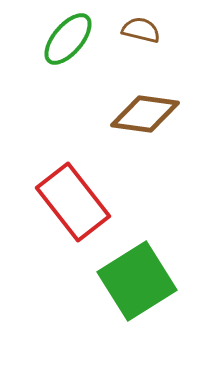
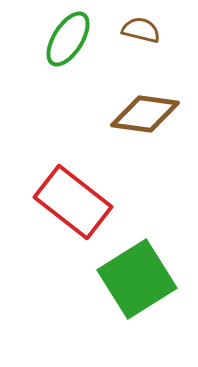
green ellipse: rotated 8 degrees counterclockwise
red rectangle: rotated 14 degrees counterclockwise
green square: moved 2 px up
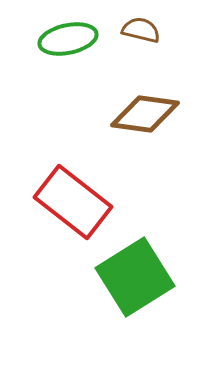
green ellipse: rotated 46 degrees clockwise
green square: moved 2 px left, 2 px up
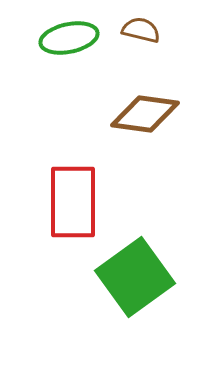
green ellipse: moved 1 px right, 1 px up
red rectangle: rotated 52 degrees clockwise
green square: rotated 4 degrees counterclockwise
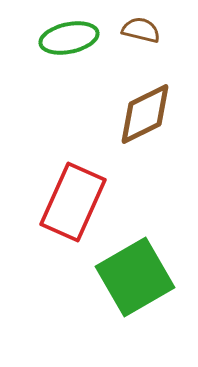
brown diamond: rotated 34 degrees counterclockwise
red rectangle: rotated 24 degrees clockwise
green square: rotated 6 degrees clockwise
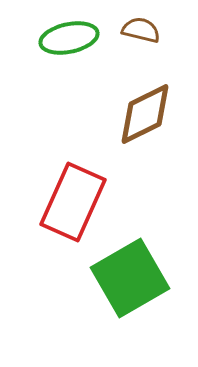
green square: moved 5 px left, 1 px down
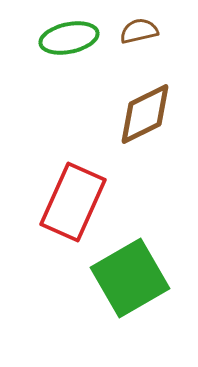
brown semicircle: moved 2 px left, 1 px down; rotated 27 degrees counterclockwise
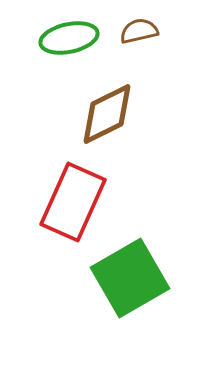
brown diamond: moved 38 px left
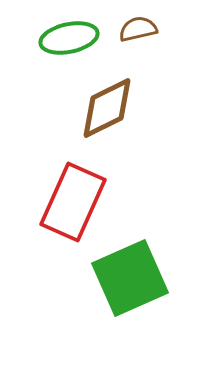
brown semicircle: moved 1 px left, 2 px up
brown diamond: moved 6 px up
green square: rotated 6 degrees clockwise
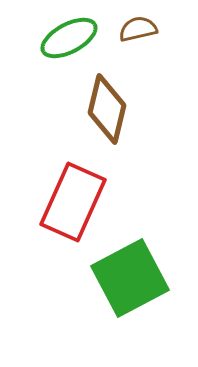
green ellipse: rotated 16 degrees counterclockwise
brown diamond: moved 1 px down; rotated 50 degrees counterclockwise
green square: rotated 4 degrees counterclockwise
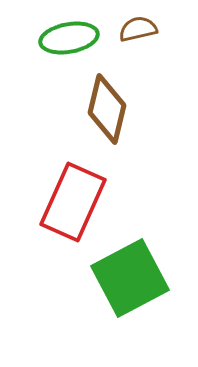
green ellipse: rotated 18 degrees clockwise
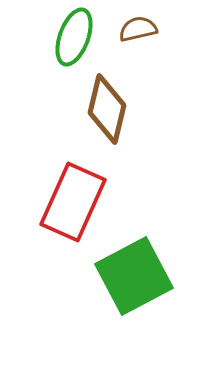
green ellipse: moved 5 px right, 1 px up; rotated 60 degrees counterclockwise
green square: moved 4 px right, 2 px up
